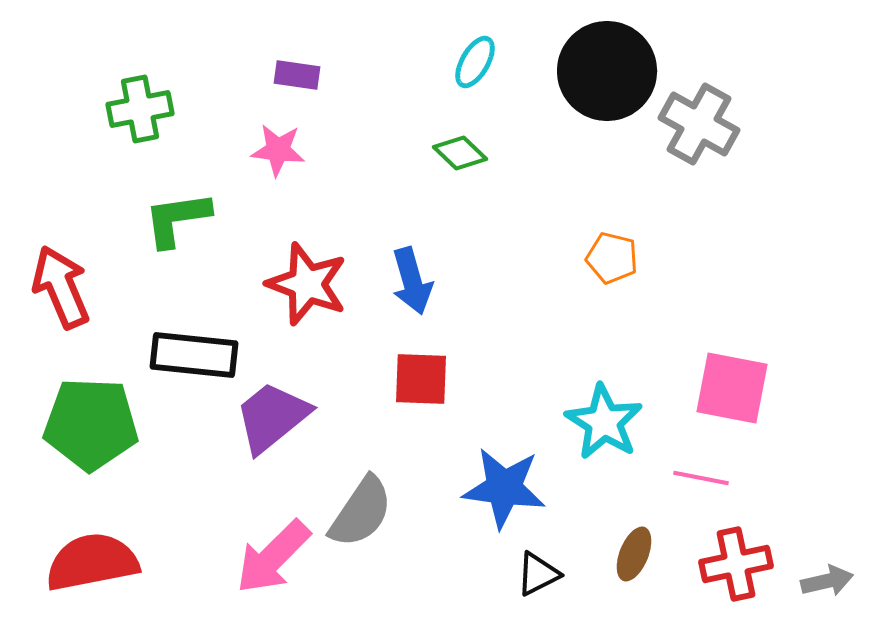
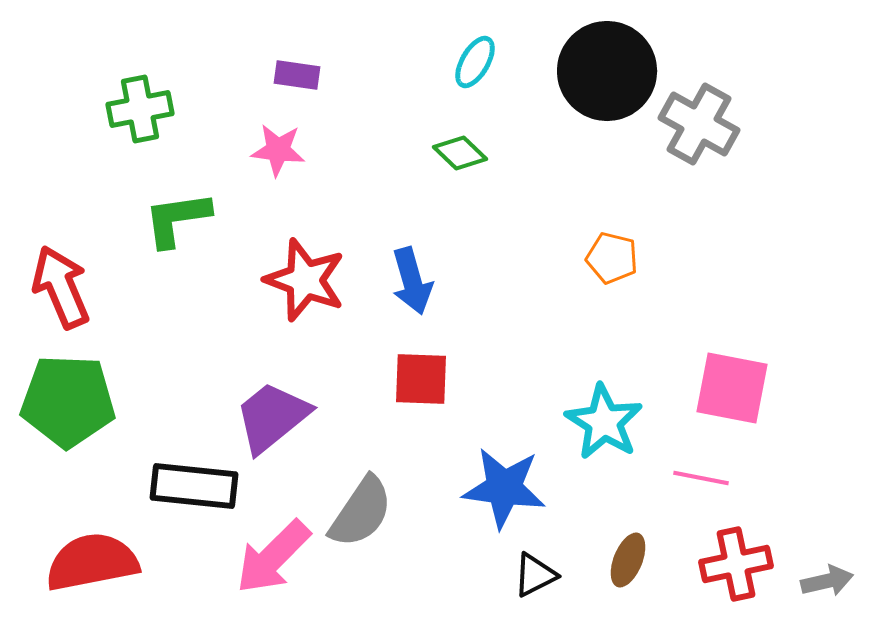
red star: moved 2 px left, 4 px up
black rectangle: moved 131 px down
green pentagon: moved 23 px left, 23 px up
brown ellipse: moved 6 px left, 6 px down
black triangle: moved 3 px left, 1 px down
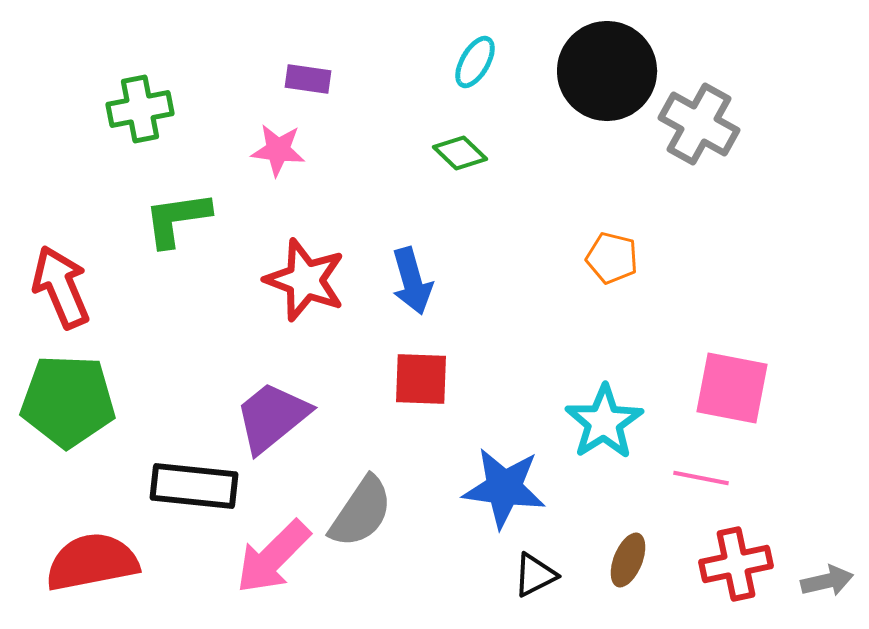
purple rectangle: moved 11 px right, 4 px down
cyan star: rotated 8 degrees clockwise
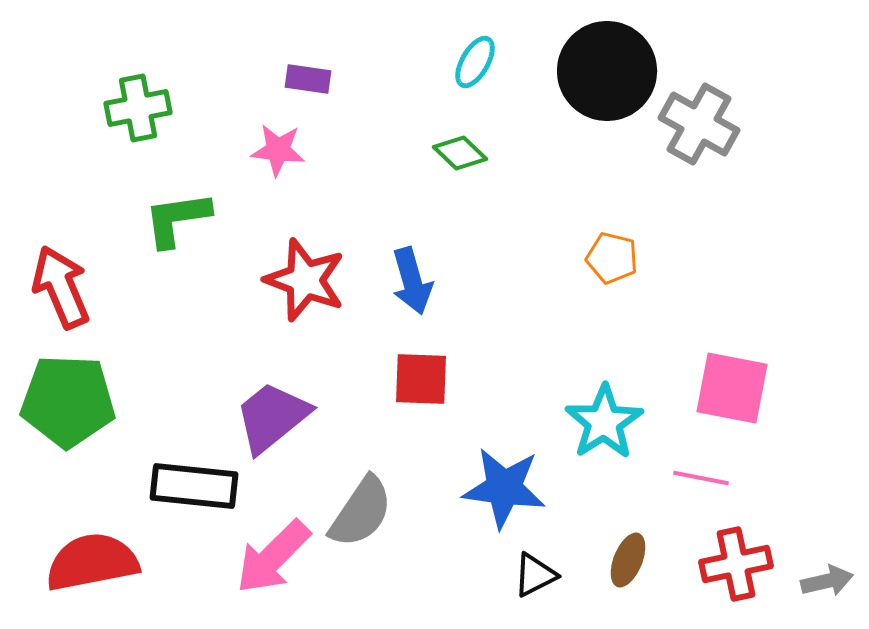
green cross: moved 2 px left, 1 px up
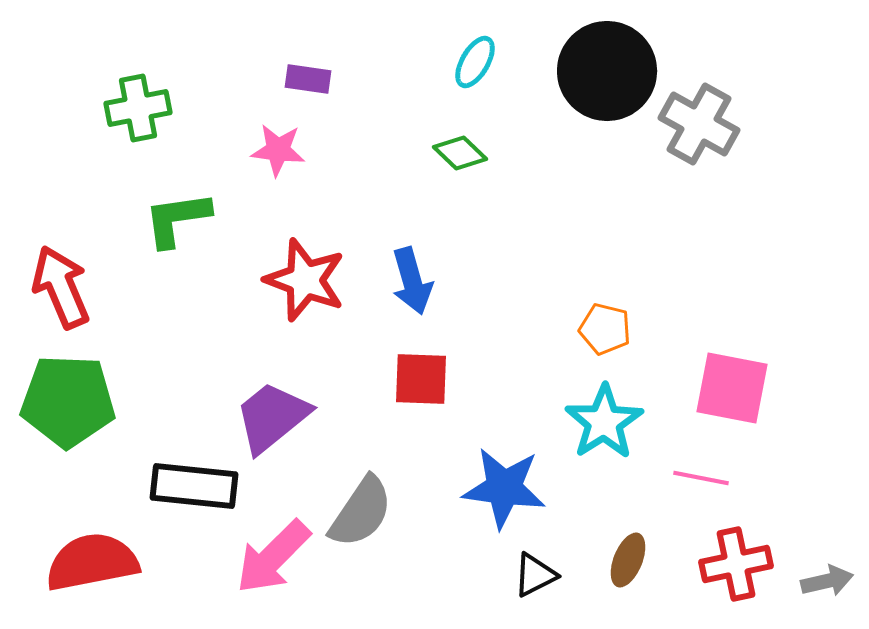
orange pentagon: moved 7 px left, 71 px down
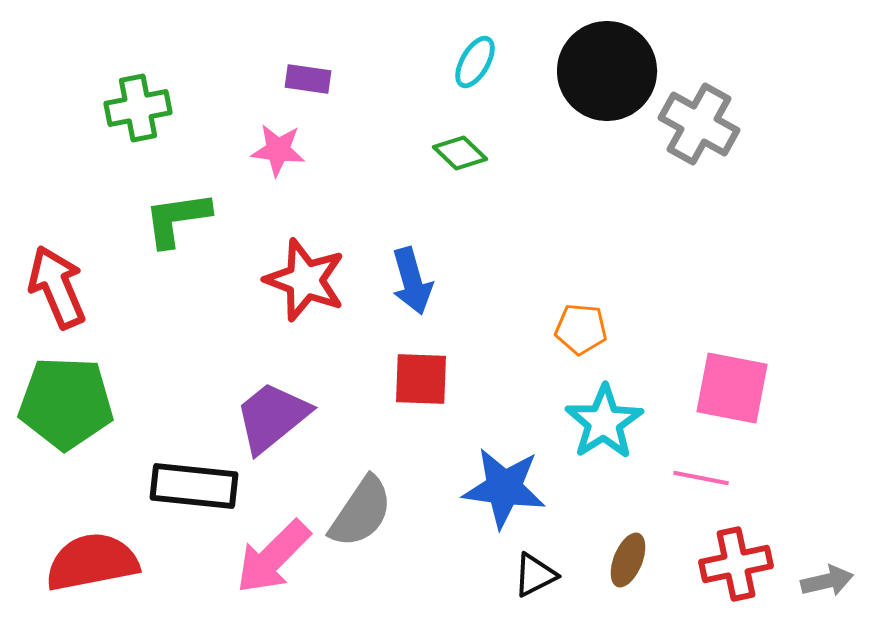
red arrow: moved 4 px left
orange pentagon: moved 24 px left; rotated 9 degrees counterclockwise
green pentagon: moved 2 px left, 2 px down
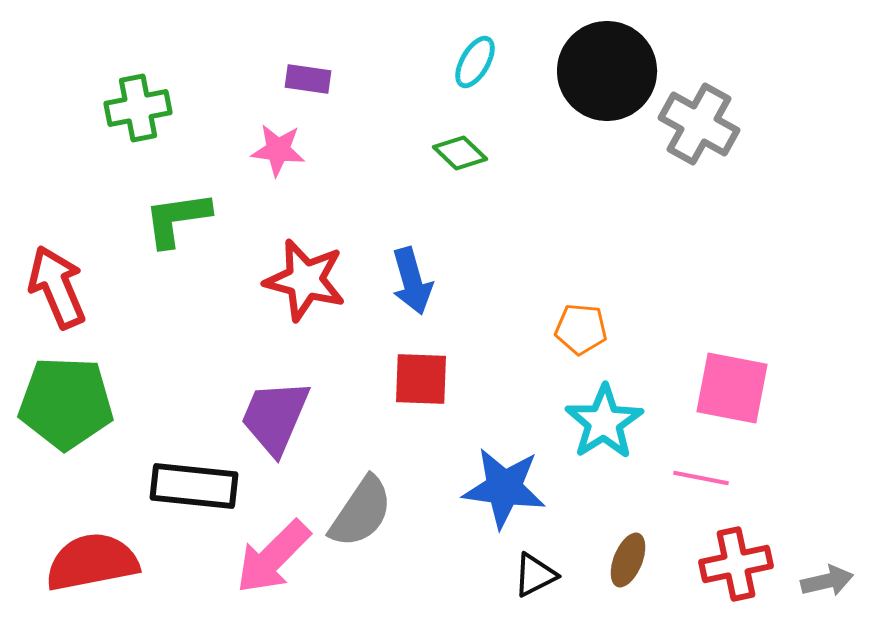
red star: rotated 6 degrees counterclockwise
purple trapezoid: moved 3 px right; rotated 28 degrees counterclockwise
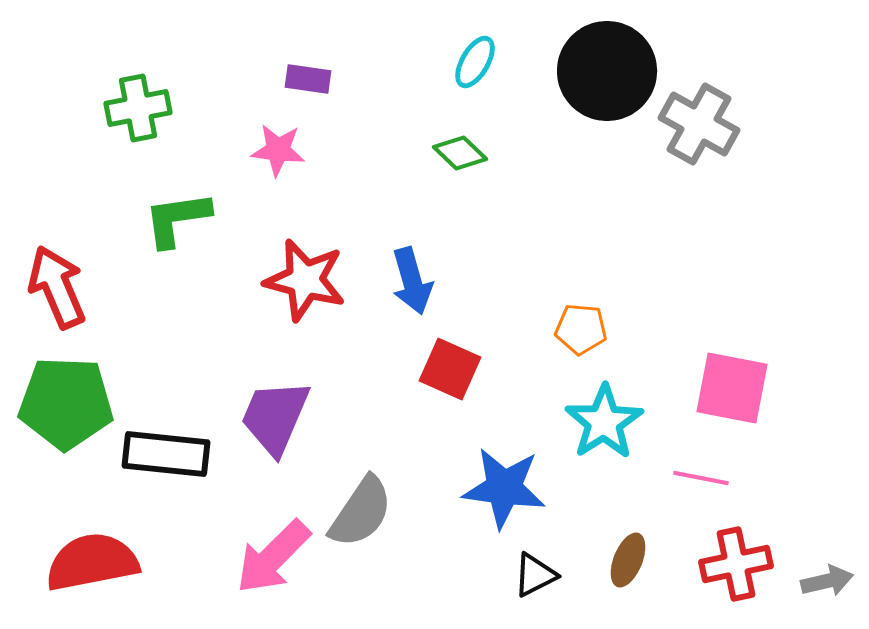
red square: moved 29 px right, 10 px up; rotated 22 degrees clockwise
black rectangle: moved 28 px left, 32 px up
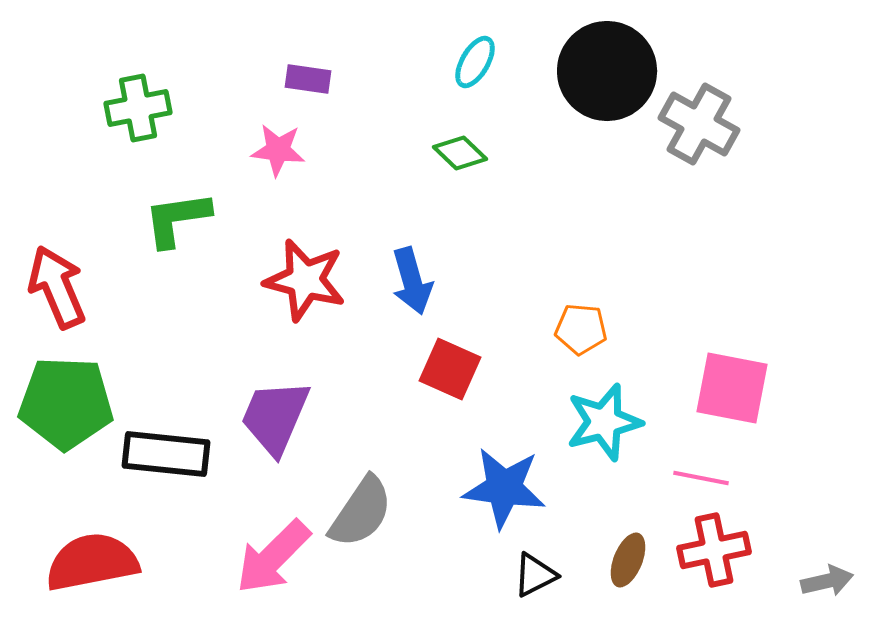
cyan star: rotated 18 degrees clockwise
red cross: moved 22 px left, 14 px up
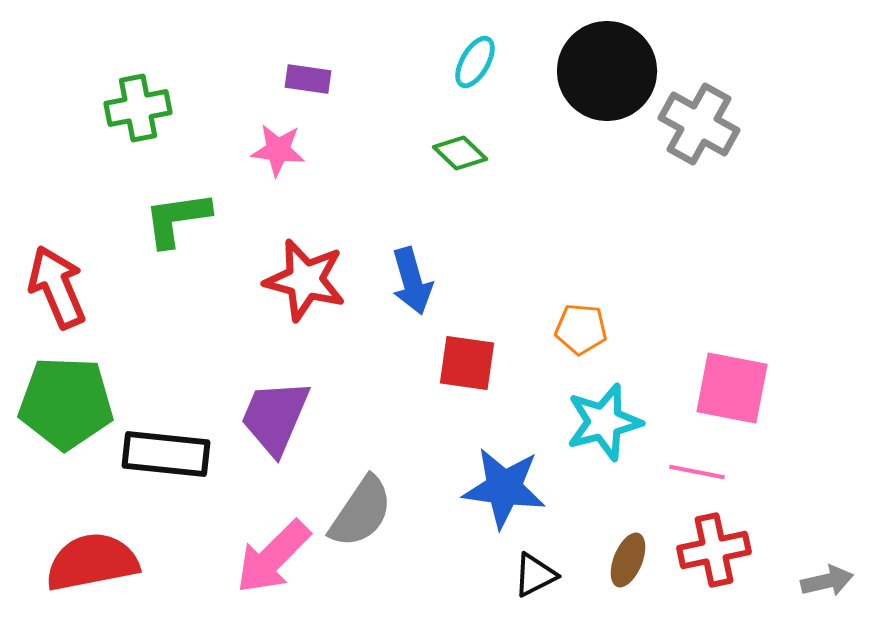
red square: moved 17 px right, 6 px up; rotated 16 degrees counterclockwise
pink line: moved 4 px left, 6 px up
